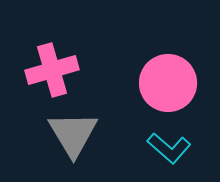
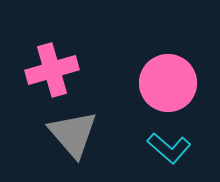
gray triangle: rotated 10 degrees counterclockwise
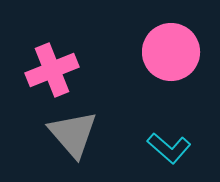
pink cross: rotated 6 degrees counterclockwise
pink circle: moved 3 px right, 31 px up
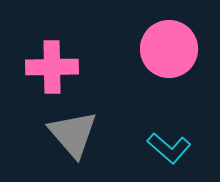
pink circle: moved 2 px left, 3 px up
pink cross: moved 3 px up; rotated 21 degrees clockwise
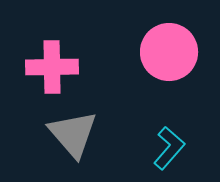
pink circle: moved 3 px down
cyan L-shape: rotated 90 degrees counterclockwise
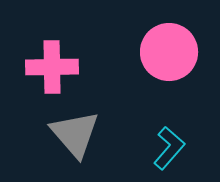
gray triangle: moved 2 px right
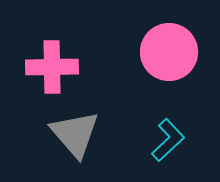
cyan L-shape: moved 1 px left, 8 px up; rotated 6 degrees clockwise
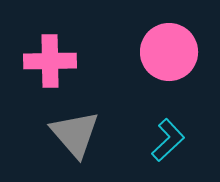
pink cross: moved 2 px left, 6 px up
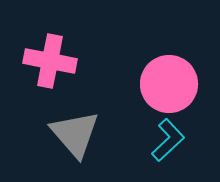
pink circle: moved 32 px down
pink cross: rotated 12 degrees clockwise
